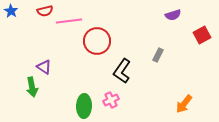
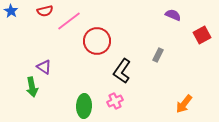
purple semicircle: rotated 140 degrees counterclockwise
pink line: rotated 30 degrees counterclockwise
pink cross: moved 4 px right, 1 px down
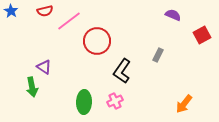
green ellipse: moved 4 px up
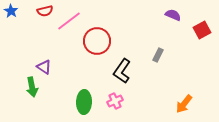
red square: moved 5 px up
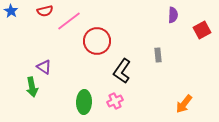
purple semicircle: rotated 70 degrees clockwise
gray rectangle: rotated 32 degrees counterclockwise
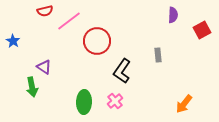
blue star: moved 2 px right, 30 px down
pink cross: rotated 14 degrees counterclockwise
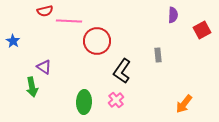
pink line: rotated 40 degrees clockwise
pink cross: moved 1 px right, 1 px up
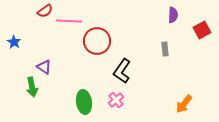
red semicircle: rotated 21 degrees counterclockwise
blue star: moved 1 px right, 1 px down
gray rectangle: moved 7 px right, 6 px up
green ellipse: rotated 10 degrees counterclockwise
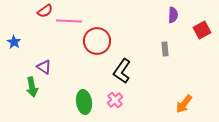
pink cross: moved 1 px left
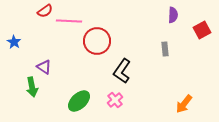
green ellipse: moved 5 px left, 1 px up; rotated 55 degrees clockwise
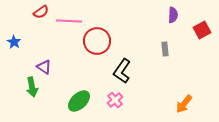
red semicircle: moved 4 px left, 1 px down
